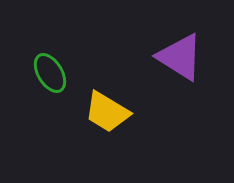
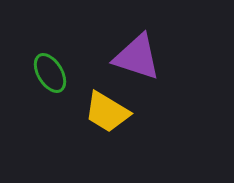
purple triangle: moved 43 px left; rotated 14 degrees counterclockwise
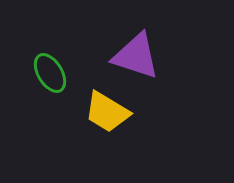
purple triangle: moved 1 px left, 1 px up
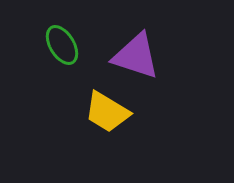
green ellipse: moved 12 px right, 28 px up
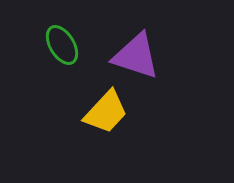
yellow trapezoid: moved 1 px left; rotated 78 degrees counterclockwise
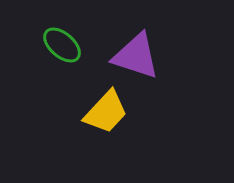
green ellipse: rotated 18 degrees counterclockwise
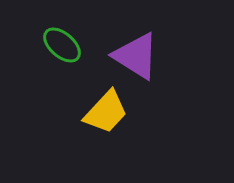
purple triangle: rotated 14 degrees clockwise
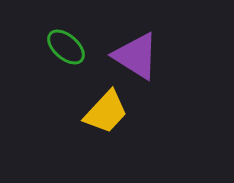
green ellipse: moved 4 px right, 2 px down
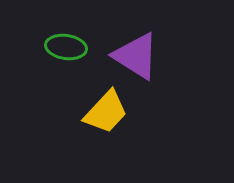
green ellipse: rotated 33 degrees counterclockwise
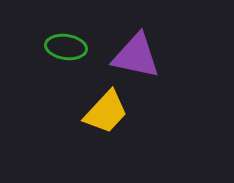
purple triangle: rotated 20 degrees counterclockwise
